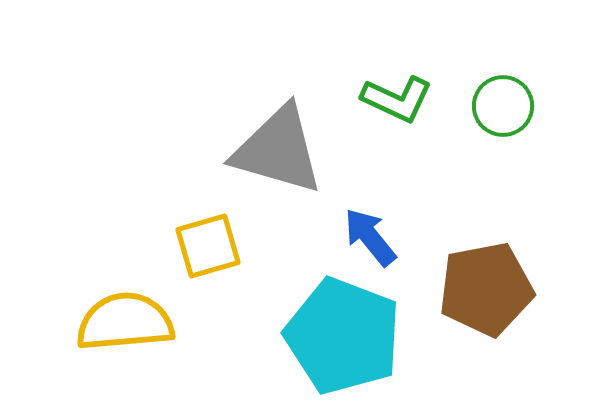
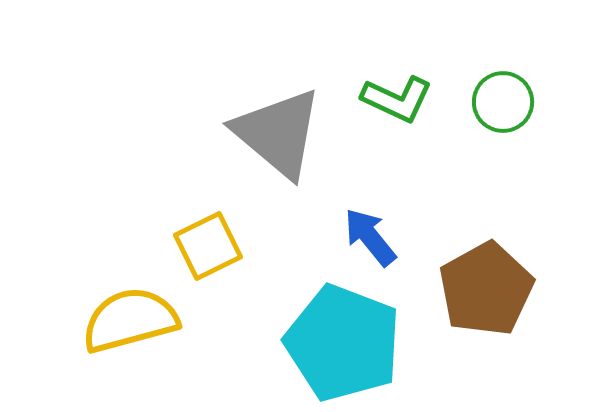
green circle: moved 4 px up
gray triangle: moved 17 px up; rotated 24 degrees clockwise
yellow square: rotated 10 degrees counterclockwise
brown pentagon: rotated 18 degrees counterclockwise
yellow semicircle: moved 5 px right, 2 px up; rotated 10 degrees counterclockwise
cyan pentagon: moved 7 px down
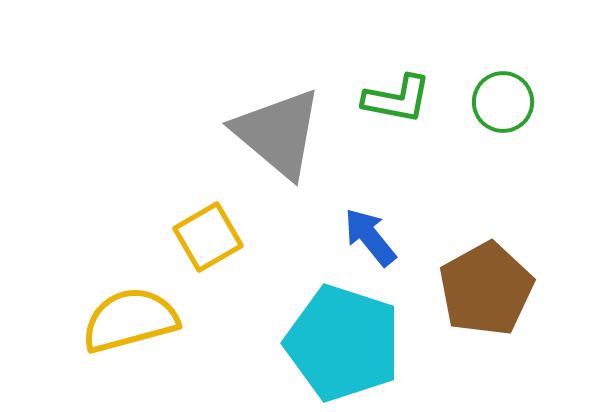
green L-shape: rotated 14 degrees counterclockwise
yellow square: moved 9 px up; rotated 4 degrees counterclockwise
cyan pentagon: rotated 3 degrees counterclockwise
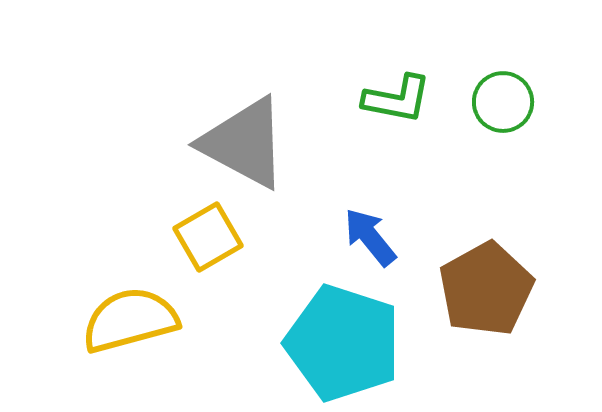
gray triangle: moved 34 px left, 10 px down; rotated 12 degrees counterclockwise
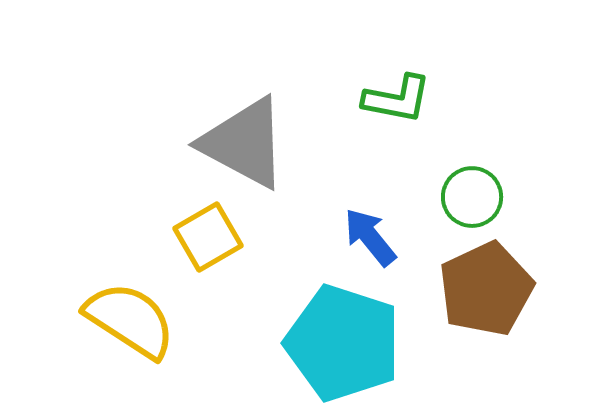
green circle: moved 31 px left, 95 px down
brown pentagon: rotated 4 degrees clockwise
yellow semicircle: rotated 48 degrees clockwise
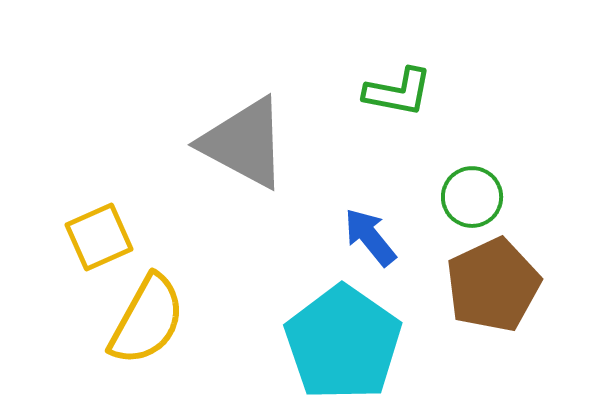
green L-shape: moved 1 px right, 7 px up
yellow square: moved 109 px left; rotated 6 degrees clockwise
brown pentagon: moved 7 px right, 4 px up
yellow semicircle: moved 17 px right; rotated 86 degrees clockwise
cyan pentagon: rotated 17 degrees clockwise
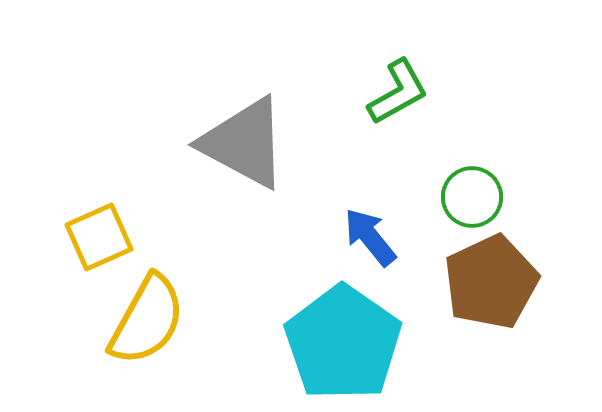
green L-shape: rotated 40 degrees counterclockwise
brown pentagon: moved 2 px left, 3 px up
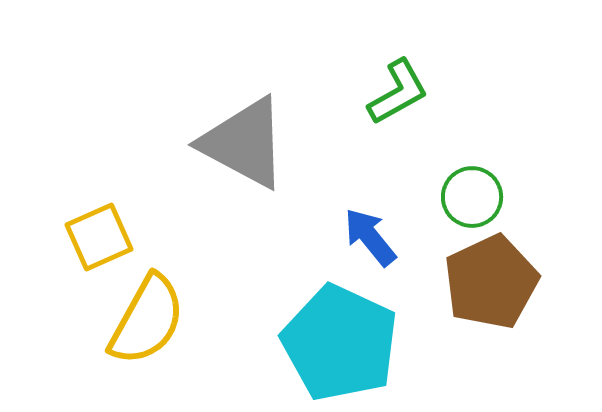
cyan pentagon: moved 3 px left; rotated 10 degrees counterclockwise
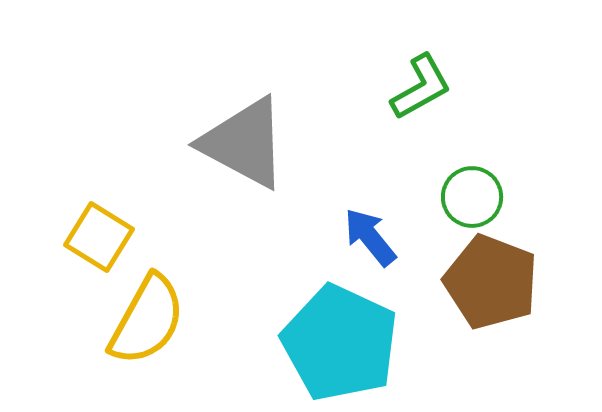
green L-shape: moved 23 px right, 5 px up
yellow square: rotated 34 degrees counterclockwise
brown pentagon: rotated 26 degrees counterclockwise
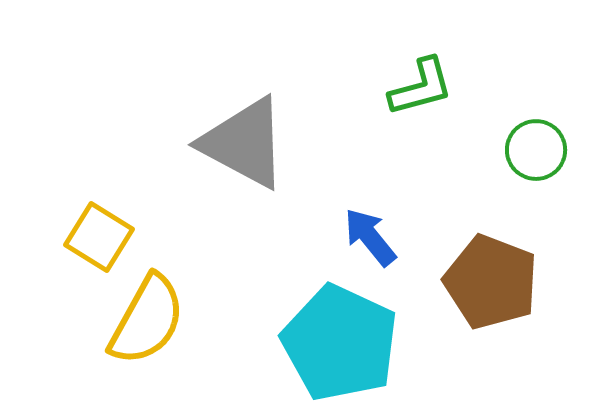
green L-shape: rotated 14 degrees clockwise
green circle: moved 64 px right, 47 px up
